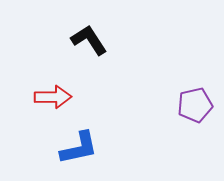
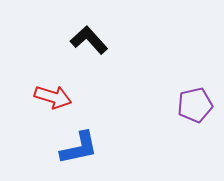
black L-shape: rotated 9 degrees counterclockwise
red arrow: rotated 18 degrees clockwise
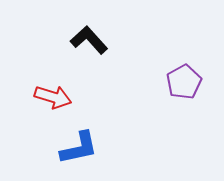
purple pentagon: moved 11 px left, 23 px up; rotated 16 degrees counterclockwise
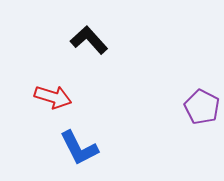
purple pentagon: moved 18 px right, 25 px down; rotated 16 degrees counterclockwise
blue L-shape: rotated 75 degrees clockwise
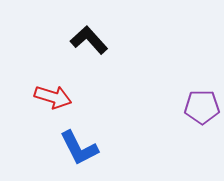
purple pentagon: rotated 28 degrees counterclockwise
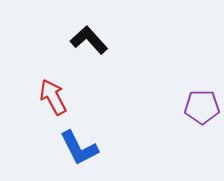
red arrow: rotated 135 degrees counterclockwise
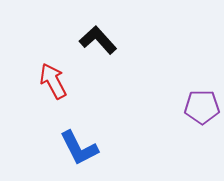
black L-shape: moved 9 px right
red arrow: moved 16 px up
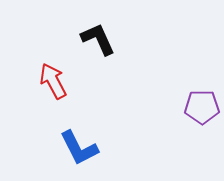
black L-shape: moved 1 px up; rotated 18 degrees clockwise
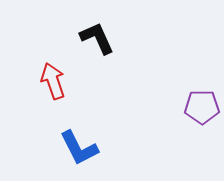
black L-shape: moved 1 px left, 1 px up
red arrow: rotated 9 degrees clockwise
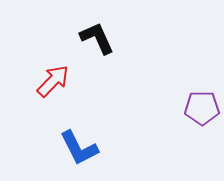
red arrow: rotated 63 degrees clockwise
purple pentagon: moved 1 px down
